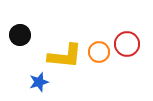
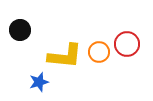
black circle: moved 5 px up
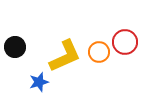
black circle: moved 5 px left, 17 px down
red circle: moved 2 px left, 2 px up
yellow L-shape: rotated 30 degrees counterclockwise
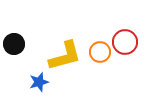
black circle: moved 1 px left, 3 px up
orange circle: moved 1 px right
yellow L-shape: rotated 9 degrees clockwise
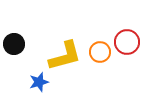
red circle: moved 2 px right
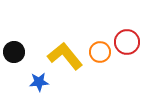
black circle: moved 8 px down
yellow L-shape: rotated 114 degrees counterclockwise
blue star: rotated 12 degrees clockwise
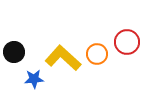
orange circle: moved 3 px left, 2 px down
yellow L-shape: moved 2 px left, 2 px down; rotated 9 degrees counterclockwise
blue star: moved 5 px left, 3 px up
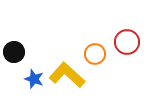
orange circle: moved 2 px left
yellow L-shape: moved 4 px right, 17 px down
blue star: rotated 24 degrees clockwise
